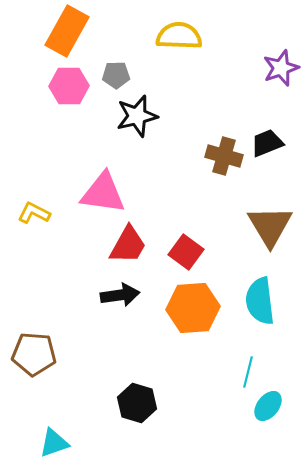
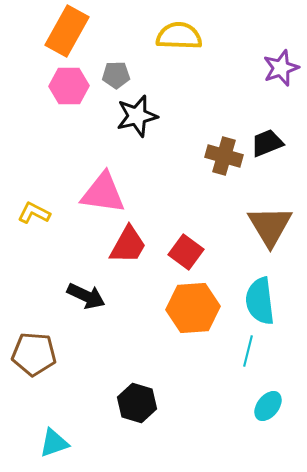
black arrow: moved 34 px left, 1 px down; rotated 33 degrees clockwise
cyan line: moved 21 px up
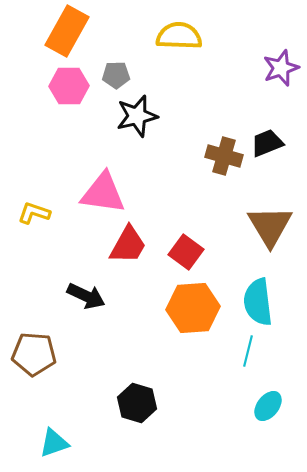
yellow L-shape: rotated 8 degrees counterclockwise
cyan semicircle: moved 2 px left, 1 px down
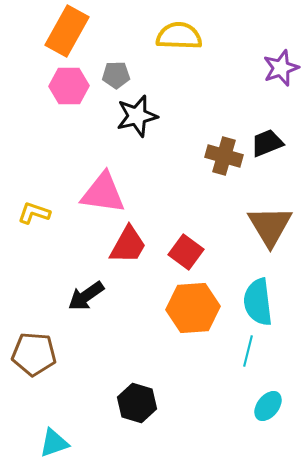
black arrow: rotated 120 degrees clockwise
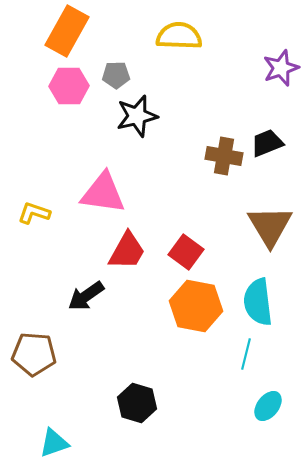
brown cross: rotated 6 degrees counterclockwise
red trapezoid: moved 1 px left, 6 px down
orange hexagon: moved 3 px right, 2 px up; rotated 15 degrees clockwise
cyan line: moved 2 px left, 3 px down
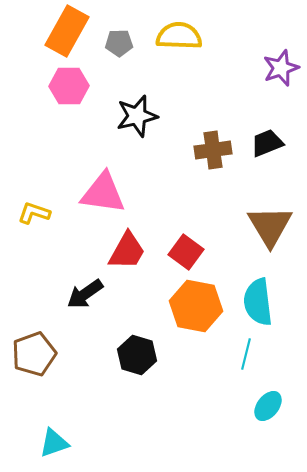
gray pentagon: moved 3 px right, 32 px up
brown cross: moved 11 px left, 6 px up; rotated 18 degrees counterclockwise
black arrow: moved 1 px left, 2 px up
brown pentagon: rotated 24 degrees counterclockwise
black hexagon: moved 48 px up
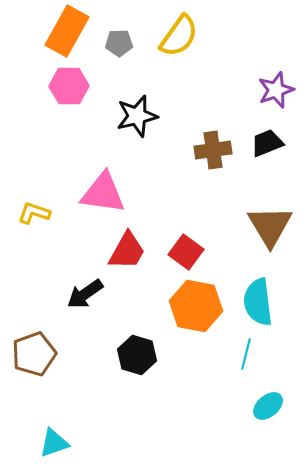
yellow semicircle: rotated 123 degrees clockwise
purple star: moved 5 px left, 22 px down
cyan ellipse: rotated 12 degrees clockwise
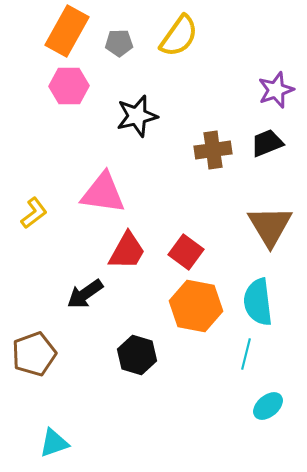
yellow L-shape: rotated 124 degrees clockwise
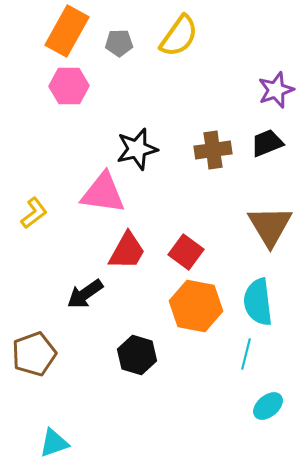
black star: moved 33 px down
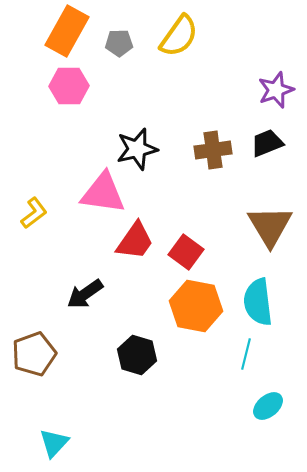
red trapezoid: moved 8 px right, 10 px up; rotated 6 degrees clockwise
cyan triangle: rotated 28 degrees counterclockwise
